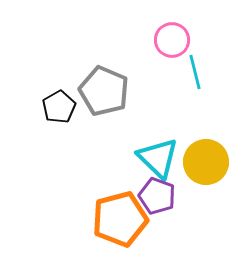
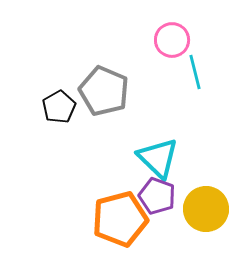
yellow circle: moved 47 px down
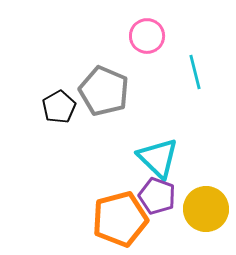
pink circle: moved 25 px left, 4 px up
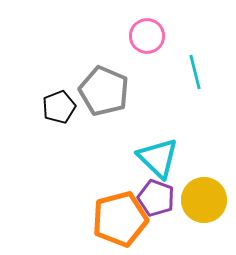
black pentagon: rotated 8 degrees clockwise
purple pentagon: moved 1 px left, 2 px down
yellow circle: moved 2 px left, 9 px up
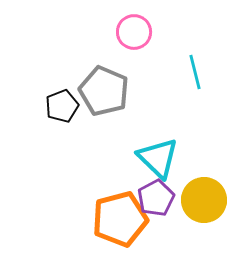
pink circle: moved 13 px left, 4 px up
black pentagon: moved 3 px right, 1 px up
purple pentagon: rotated 24 degrees clockwise
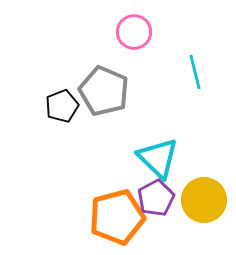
orange pentagon: moved 3 px left, 2 px up
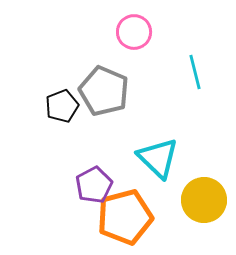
purple pentagon: moved 62 px left, 13 px up
orange pentagon: moved 8 px right
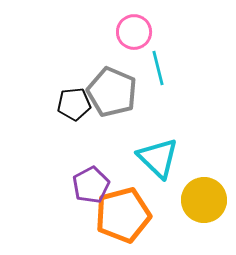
cyan line: moved 37 px left, 4 px up
gray pentagon: moved 8 px right, 1 px down
black pentagon: moved 12 px right, 2 px up; rotated 16 degrees clockwise
purple pentagon: moved 3 px left
orange pentagon: moved 2 px left, 2 px up
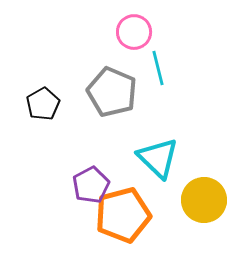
black pentagon: moved 31 px left; rotated 24 degrees counterclockwise
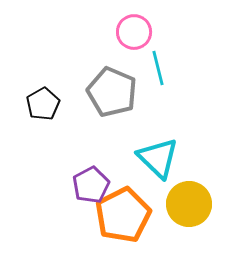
yellow circle: moved 15 px left, 4 px down
orange pentagon: rotated 12 degrees counterclockwise
